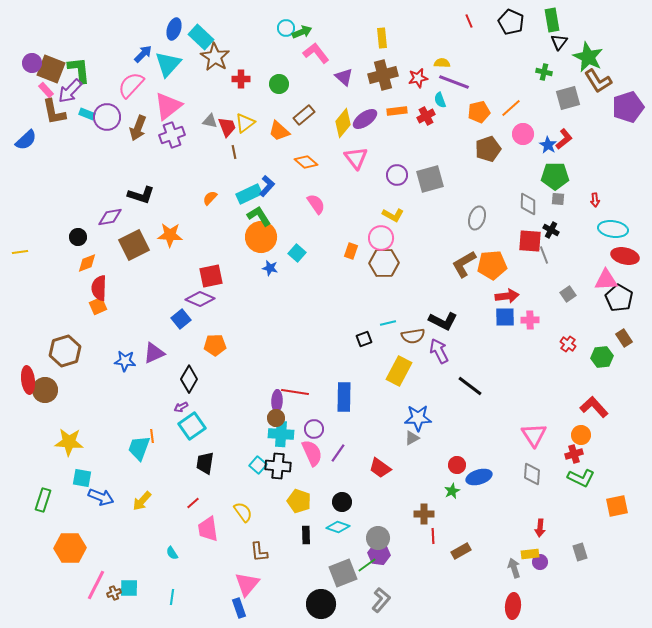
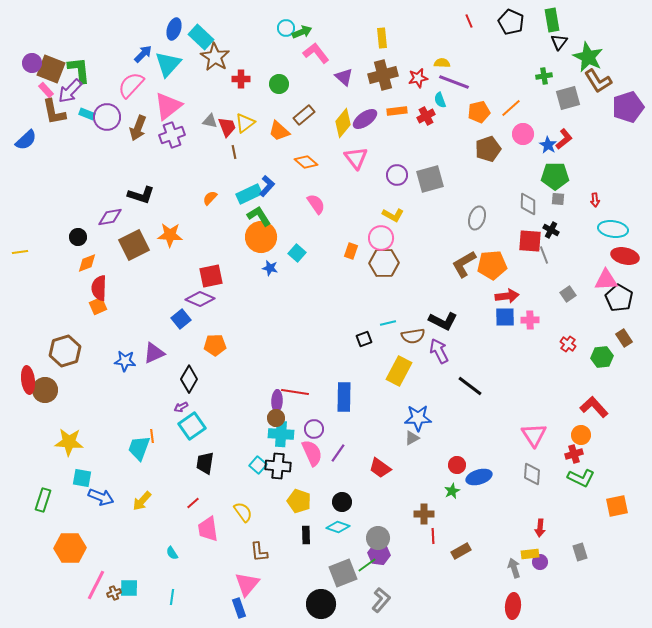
green cross at (544, 72): moved 4 px down; rotated 21 degrees counterclockwise
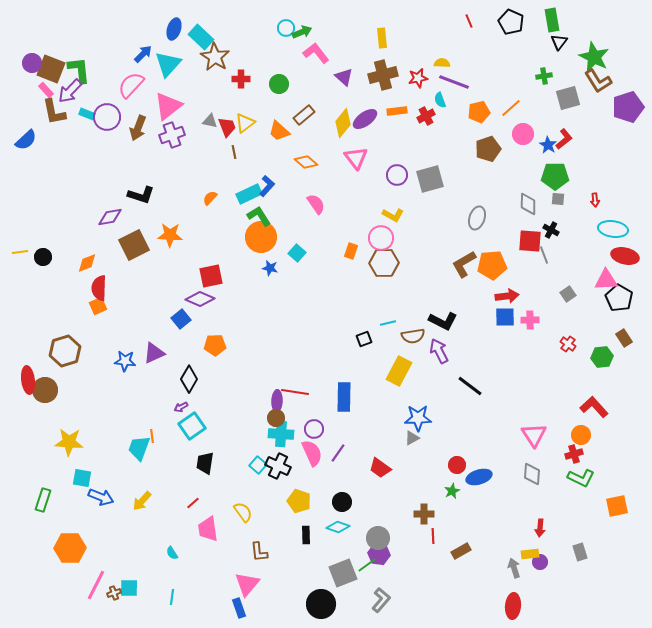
green star at (588, 57): moved 6 px right
black circle at (78, 237): moved 35 px left, 20 px down
black cross at (278, 466): rotated 20 degrees clockwise
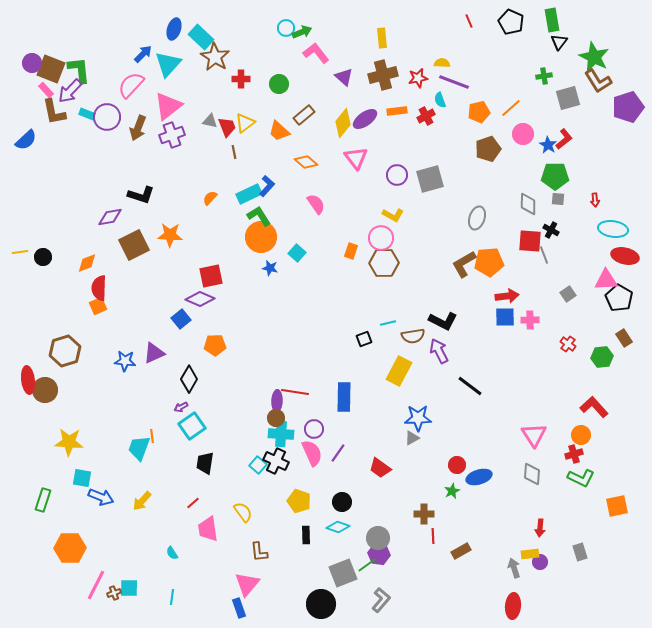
orange pentagon at (492, 265): moved 3 px left, 3 px up
black cross at (278, 466): moved 2 px left, 5 px up
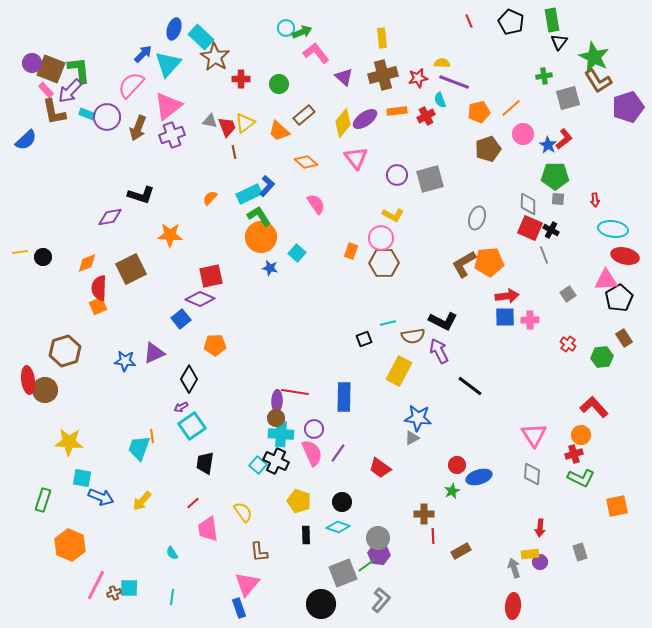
red square at (530, 241): moved 13 px up; rotated 20 degrees clockwise
brown square at (134, 245): moved 3 px left, 24 px down
black pentagon at (619, 298): rotated 12 degrees clockwise
blue star at (418, 418): rotated 8 degrees clockwise
orange hexagon at (70, 548): moved 3 px up; rotated 24 degrees clockwise
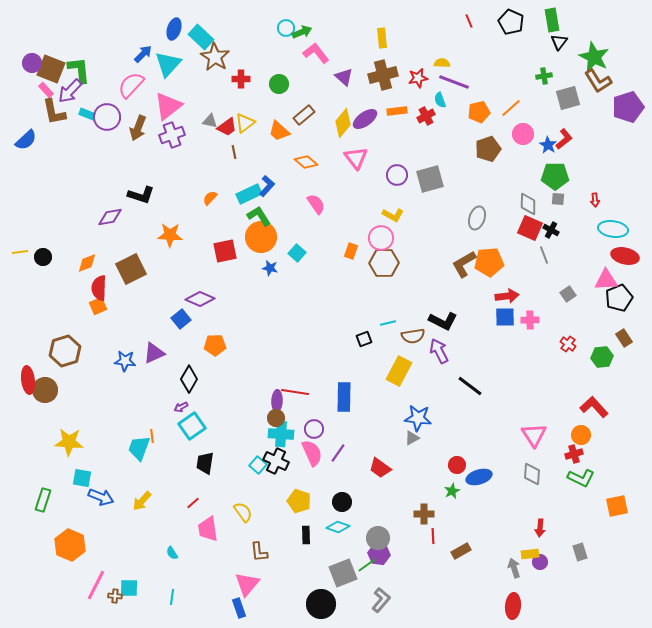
red trapezoid at (227, 127): rotated 75 degrees clockwise
red square at (211, 276): moved 14 px right, 25 px up
black pentagon at (619, 298): rotated 8 degrees clockwise
brown cross at (114, 593): moved 1 px right, 3 px down; rotated 24 degrees clockwise
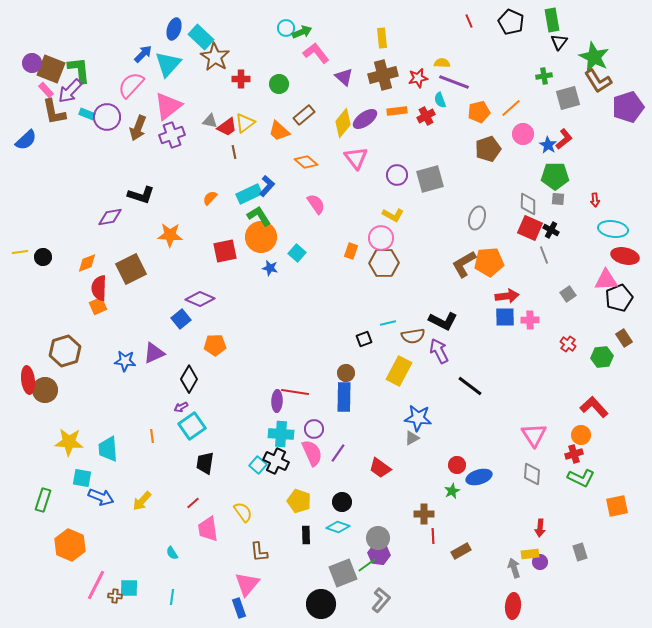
brown circle at (276, 418): moved 70 px right, 45 px up
cyan trapezoid at (139, 448): moved 31 px left, 1 px down; rotated 24 degrees counterclockwise
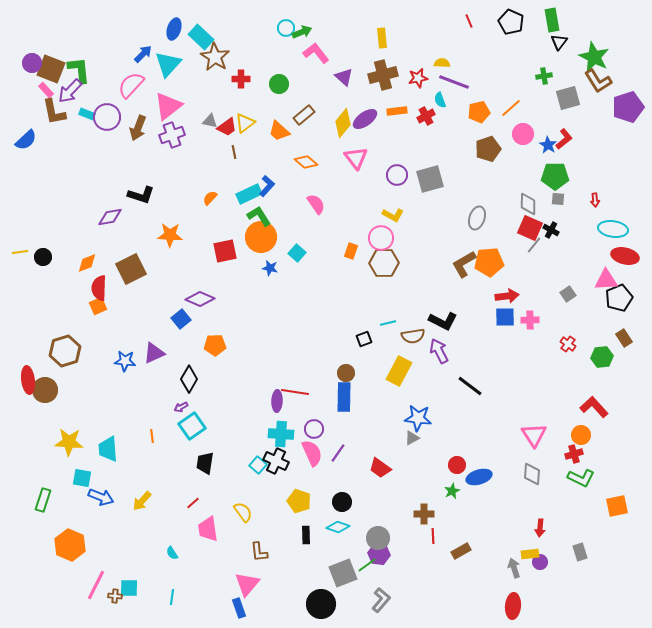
gray line at (544, 255): moved 10 px left, 10 px up; rotated 60 degrees clockwise
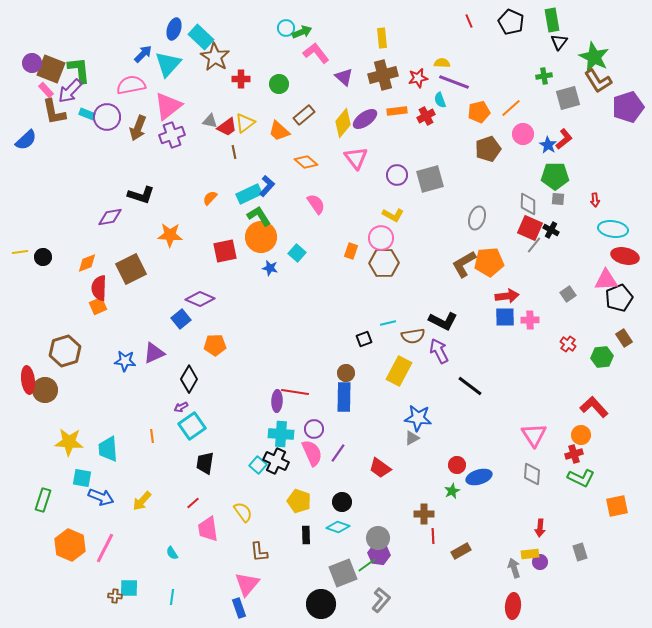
pink semicircle at (131, 85): rotated 36 degrees clockwise
pink line at (96, 585): moved 9 px right, 37 px up
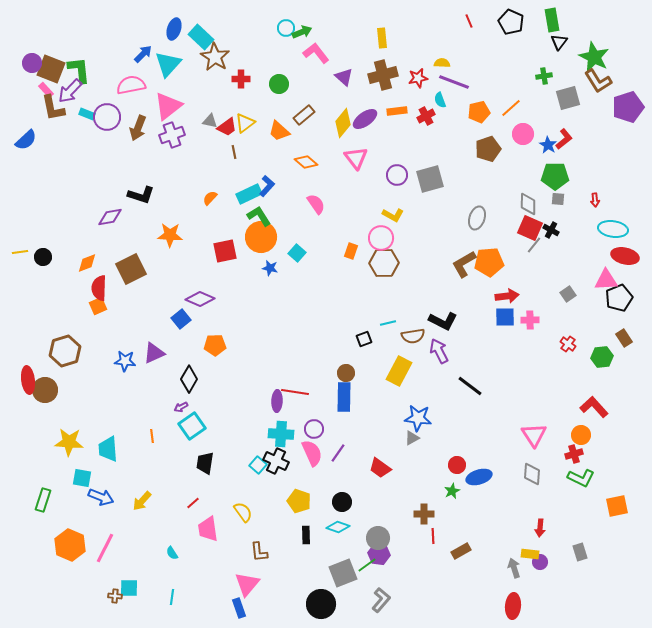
brown L-shape at (54, 112): moved 1 px left, 4 px up
yellow rectangle at (530, 554): rotated 12 degrees clockwise
